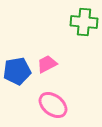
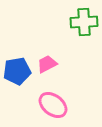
green cross: rotated 8 degrees counterclockwise
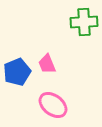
pink trapezoid: rotated 85 degrees counterclockwise
blue pentagon: moved 1 px down; rotated 12 degrees counterclockwise
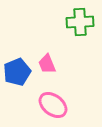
green cross: moved 4 px left
